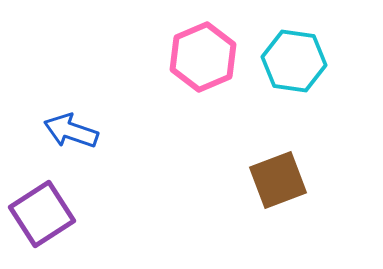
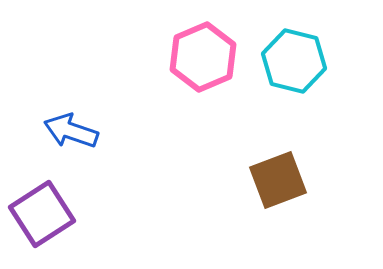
cyan hexagon: rotated 6 degrees clockwise
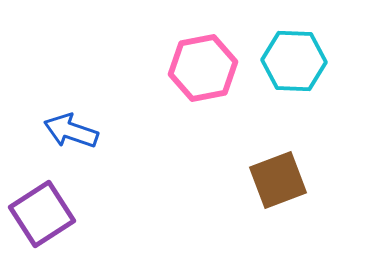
pink hexagon: moved 11 px down; rotated 12 degrees clockwise
cyan hexagon: rotated 12 degrees counterclockwise
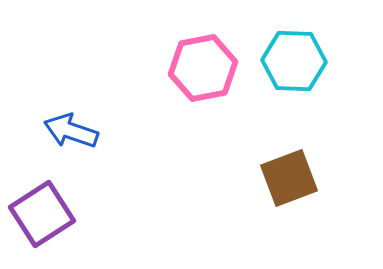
brown square: moved 11 px right, 2 px up
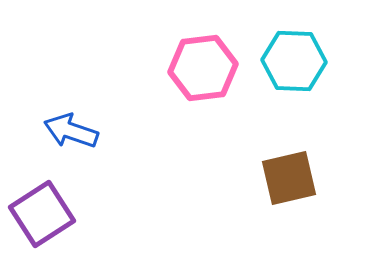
pink hexagon: rotated 4 degrees clockwise
brown square: rotated 8 degrees clockwise
